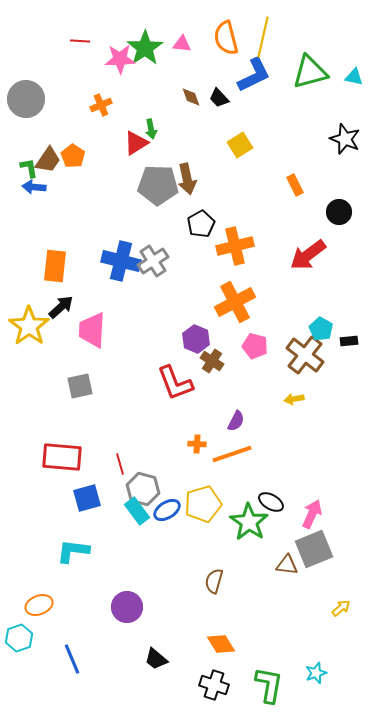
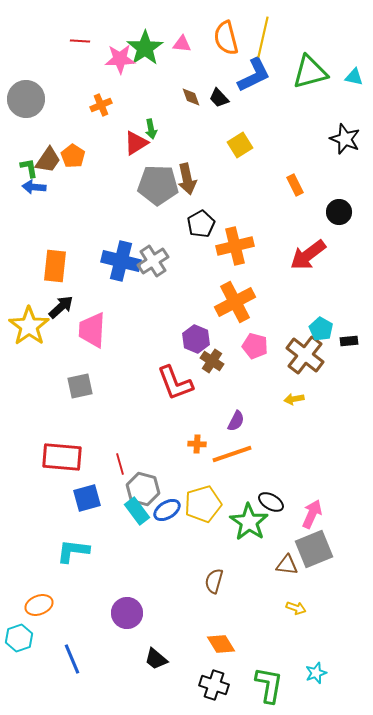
purple circle at (127, 607): moved 6 px down
yellow arrow at (341, 608): moved 45 px left; rotated 60 degrees clockwise
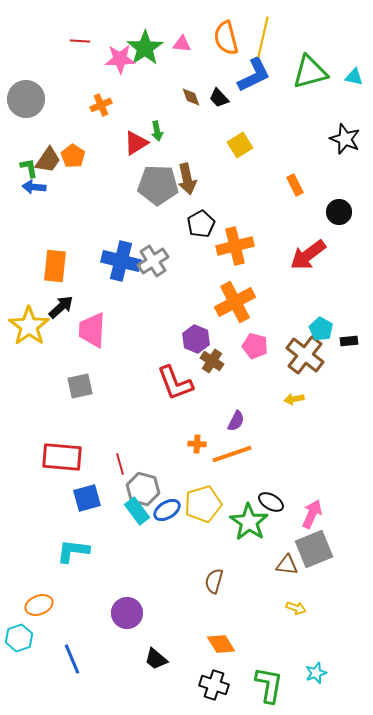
green arrow at (151, 129): moved 6 px right, 2 px down
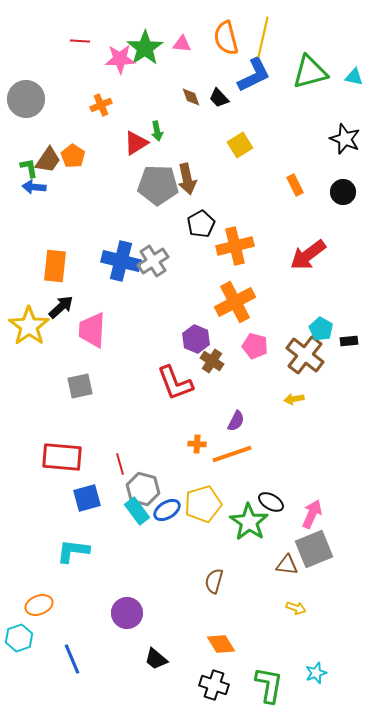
black circle at (339, 212): moved 4 px right, 20 px up
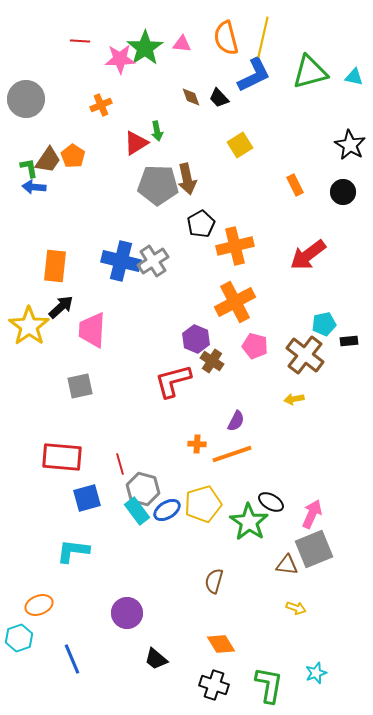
black star at (345, 139): moved 5 px right, 6 px down; rotated 8 degrees clockwise
cyan pentagon at (321, 329): moved 3 px right, 5 px up; rotated 30 degrees clockwise
red L-shape at (175, 383): moved 2 px left, 2 px up; rotated 96 degrees clockwise
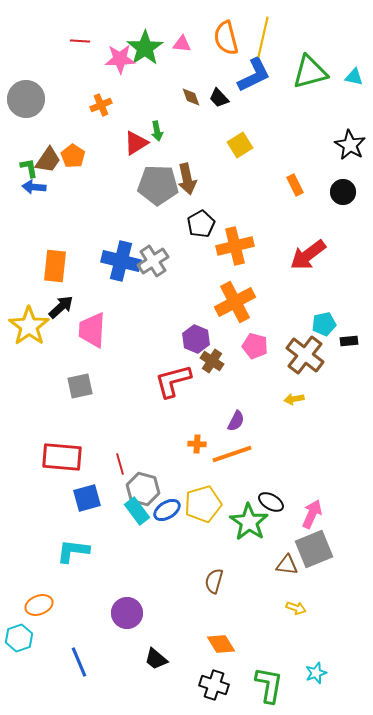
blue line at (72, 659): moved 7 px right, 3 px down
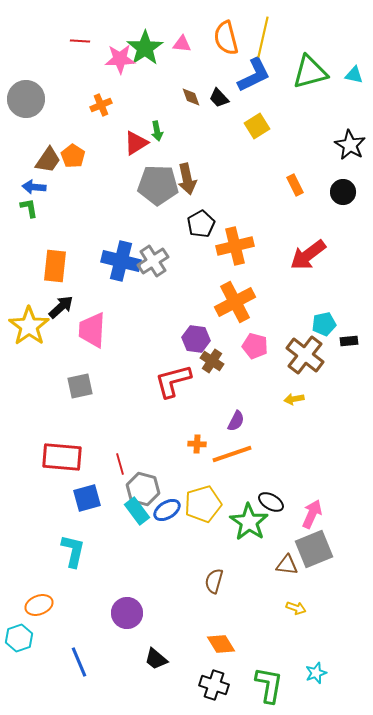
cyan triangle at (354, 77): moved 2 px up
yellow square at (240, 145): moved 17 px right, 19 px up
green L-shape at (29, 168): moved 40 px down
purple hexagon at (196, 339): rotated 16 degrees counterclockwise
cyan L-shape at (73, 551): rotated 96 degrees clockwise
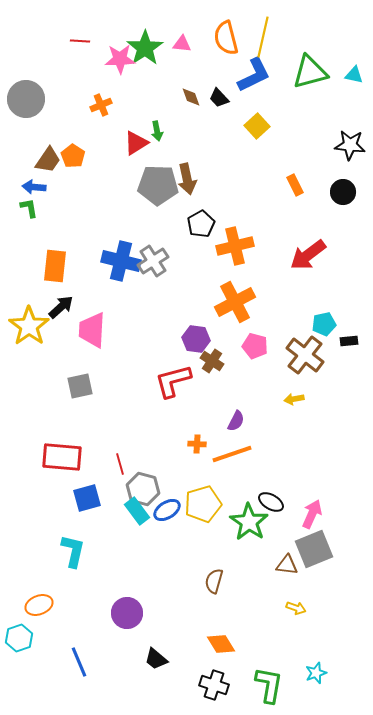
yellow square at (257, 126): rotated 10 degrees counterclockwise
black star at (350, 145): rotated 24 degrees counterclockwise
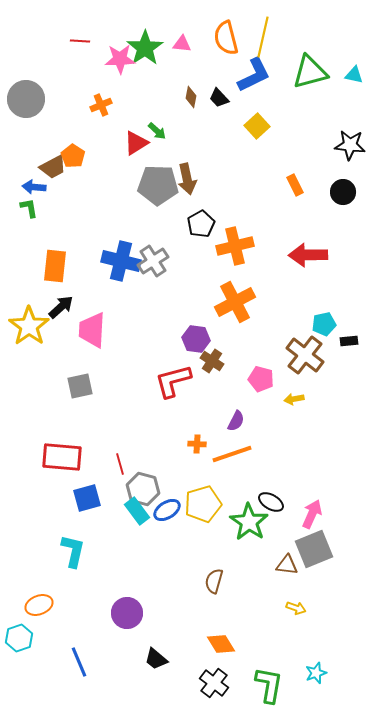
brown diamond at (191, 97): rotated 30 degrees clockwise
green arrow at (157, 131): rotated 36 degrees counterclockwise
brown trapezoid at (48, 160): moved 5 px right, 7 px down; rotated 28 degrees clockwise
red arrow at (308, 255): rotated 36 degrees clockwise
pink pentagon at (255, 346): moved 6 px right, 33 px down
black cross at (214, 685): moved 2 px up; rotated 20 degrees clockwise
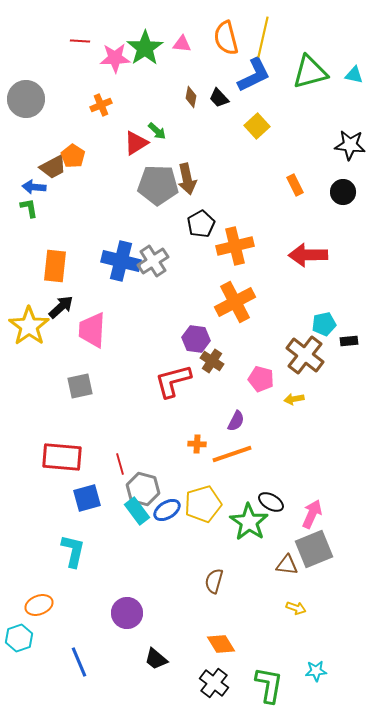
pink star at (120, 59): moved 5 px left, 1 px up
cyan star at (316, 673): moved 2 px up; rotated 15 degrees clockwise
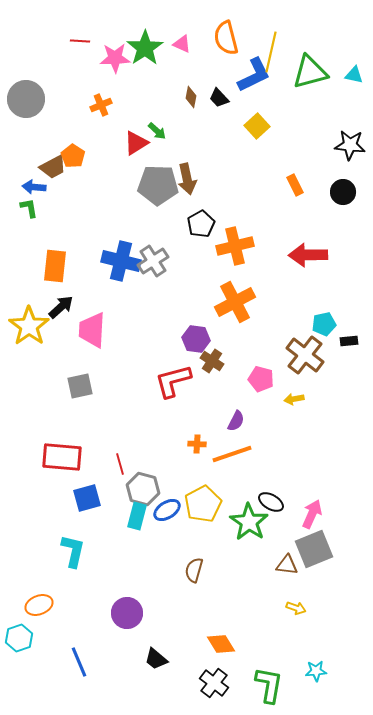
yellow line at (263, 37): moved 8 px right, 15 px down
pink triangle at (182, 44): rotated 18 degrees clockwise
yellow pentagon at (203, 504): rotated 12 degrees counterclockwise
cyan rectangle at (137, 511): moved 5 px down; rotated 52 degrees clockwise
brown semicircle at (214, 581): moved 20 px left, 11 px up
